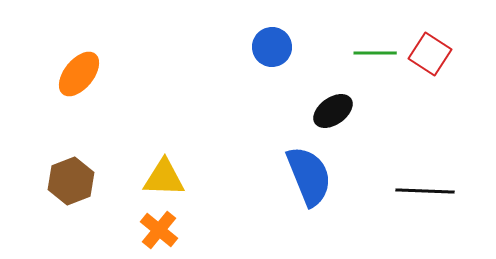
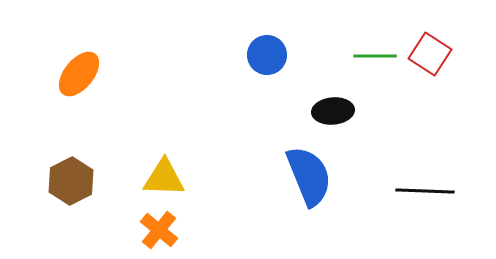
blue circle: moved 5 px left, 8 px down
green line: moved 3 px down
black ellipse: rotated 30 degrees clockwise
brown hexagon: rotated 6 degrees counterclockwise
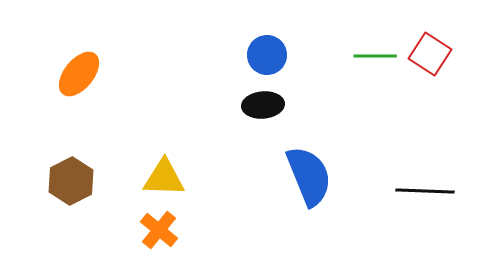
black ellipse: moved 70 px left, 6 px up
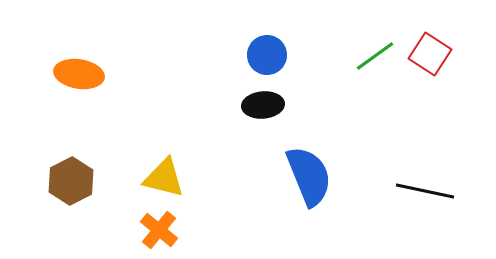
green line: rotated 36 degrees counterclockwise
orange ellipse: rotated 60 degrees clockwise
yellow triangle: rotated 12 degrees clockwise
black line: rotated 10 degrees clockwise
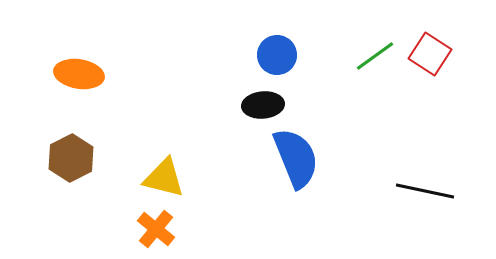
blue circle: moved 10 px right
blue semicircle: moved 13 px left, 18 px up
brown hexagon: moved 23 px up
orange cross: moved 3 px left, 1 px up
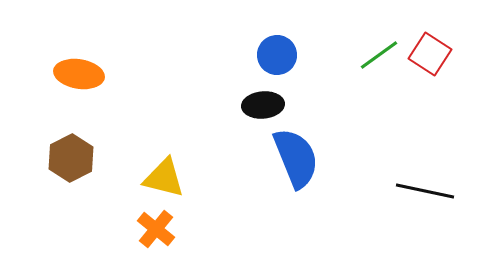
green line: moved 4 px right, 1 px up
